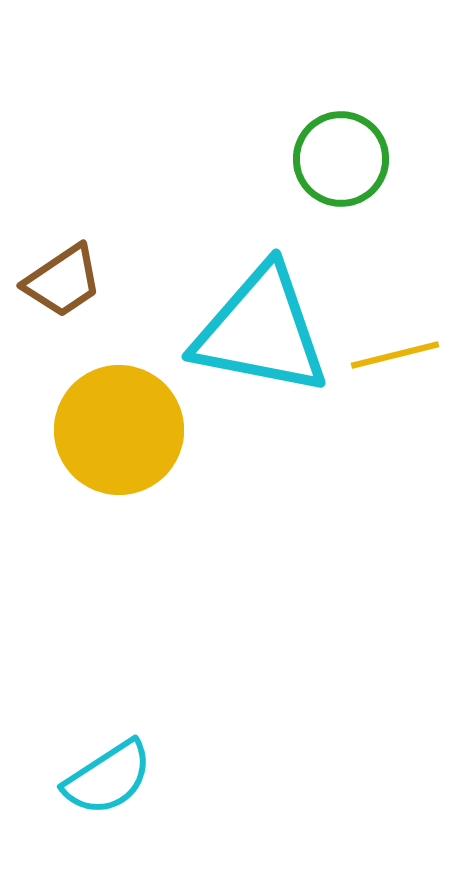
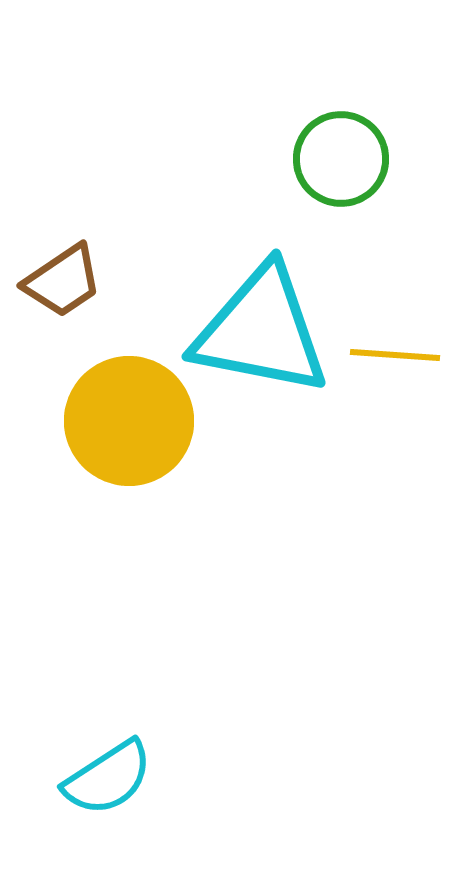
yellow line: rotated 18 degrees clockwise
yellow circle: moved 10 px right, 9 px up
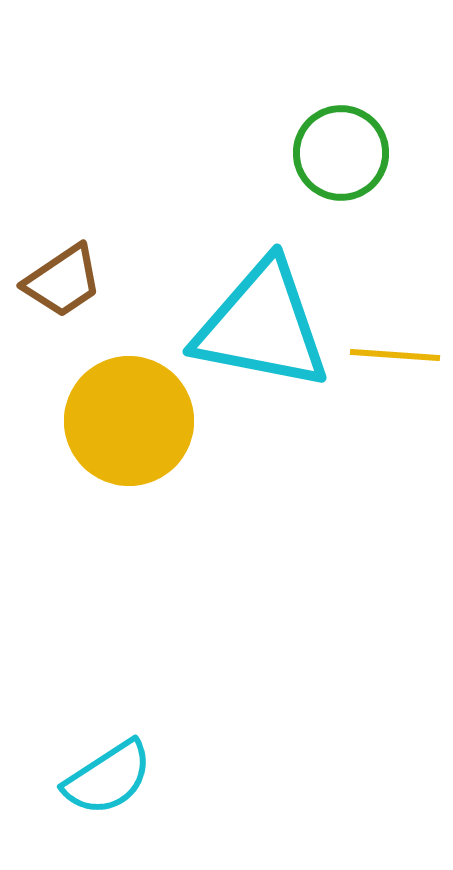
green circle: moved 6 px up
cyan triangle: moved 1 px right, 5 px up
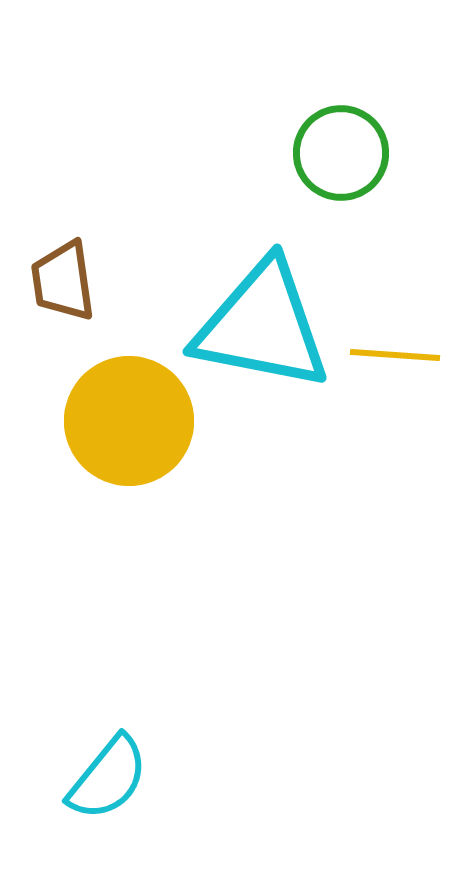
brown trapezoid: rotated 116 degrees clockwise
cyan semicircle: rotated 18 degrees counterclockwise
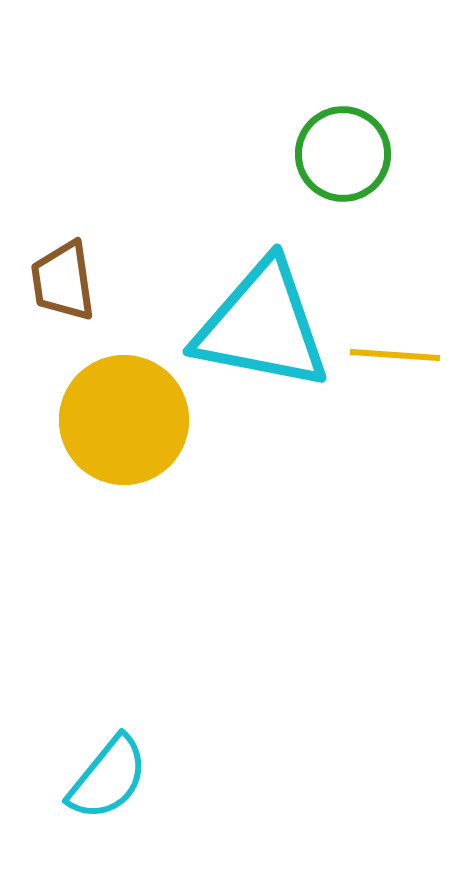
green circle: moved 2 px right, 1 px down
yellow circle: moved 5 px left, 1 px up
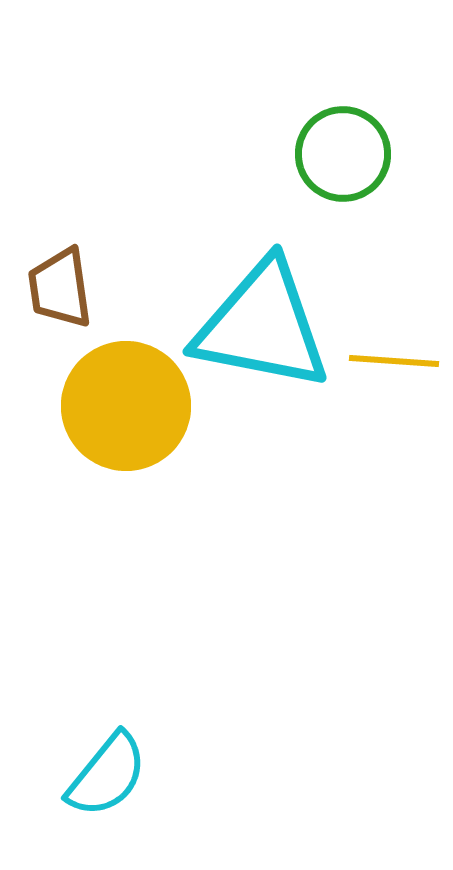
brown trapezoid: moved 3 px left, 7 px down
yellow line: moved 1 px left, 6 px down
yellow circle: moved 2 px right, 14 px up
cyan semicircle: moved 1 px left, 3 px up
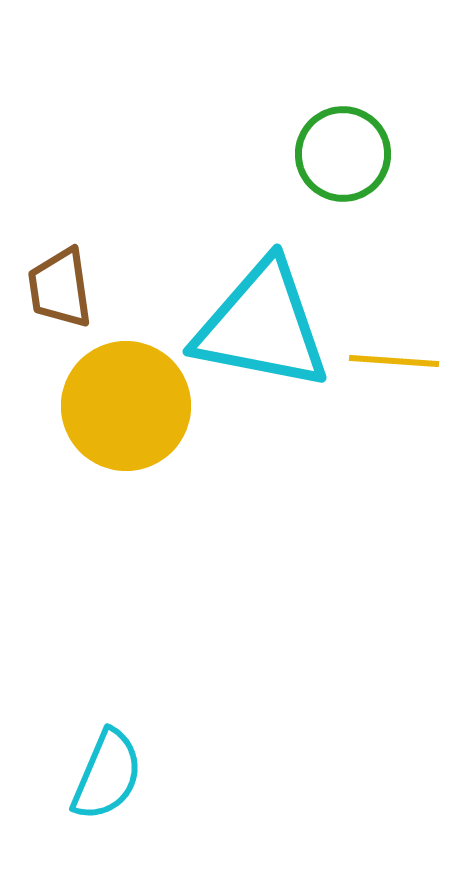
cyan semicircle: rotated 16 degrees counterclockwise
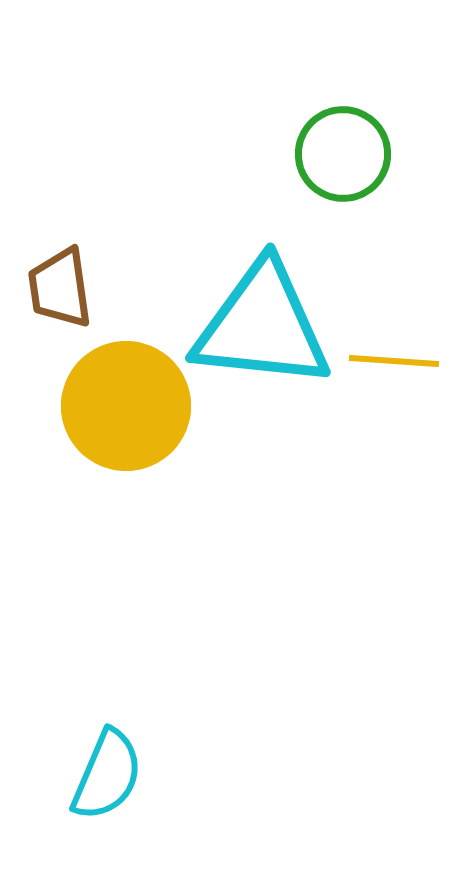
cyan triangle: rotated 5 degrees counterclockwise
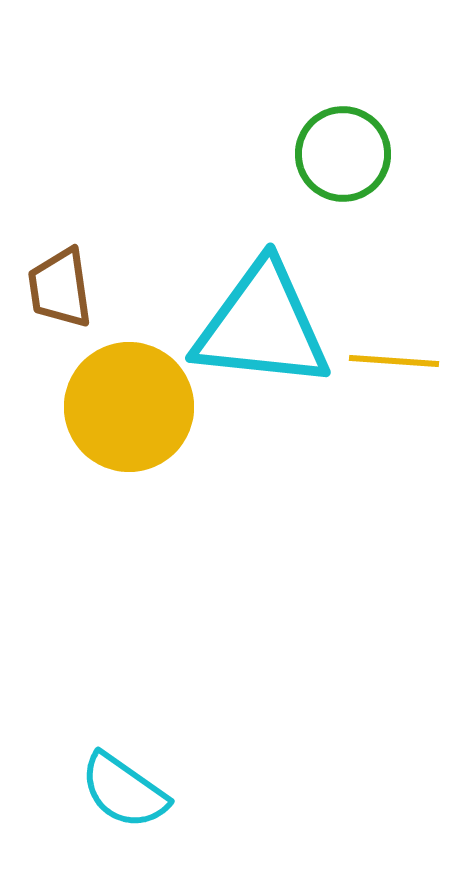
yellow circle: moved 3 px right, 1 px down
cyan semicircle: moved 17 px right, 16 px down; rotated 102 degrees clockwise
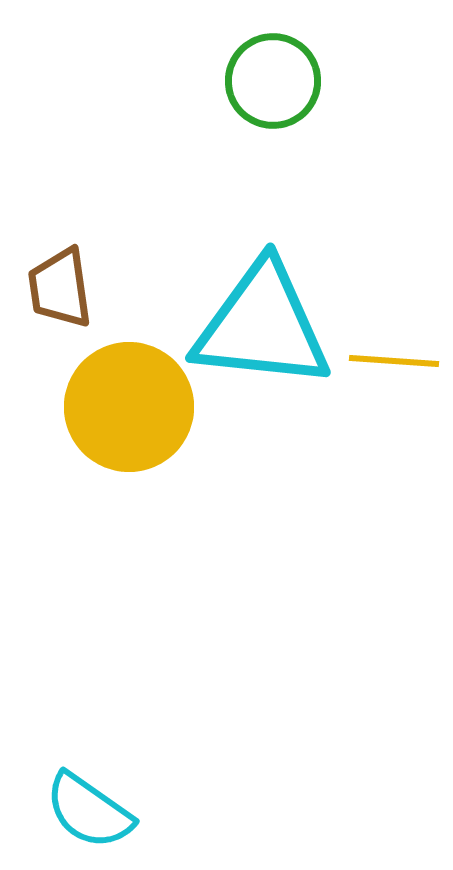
green circle: moved 70 px left, 73 px up
cyan semicircle: moved 35 px left, 20 px down
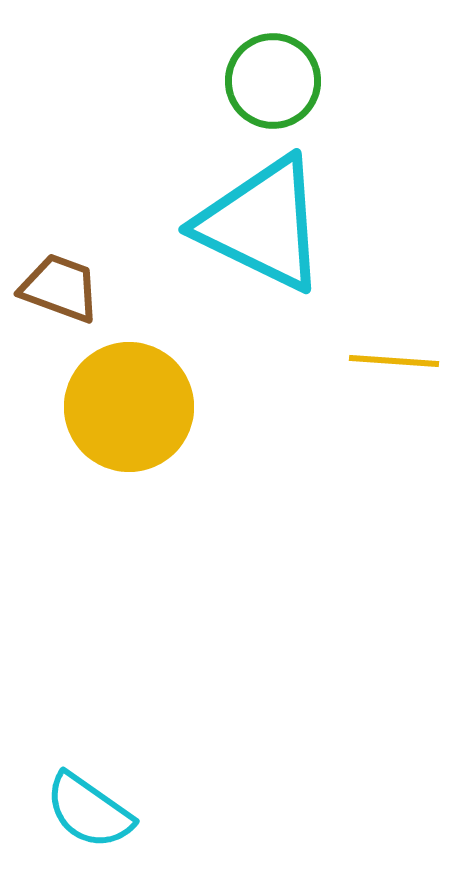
brown trapezoid: rotated 118 degrees clockwise
cyan triangle: moved 102 px up; rotated 20 degrees clockwise
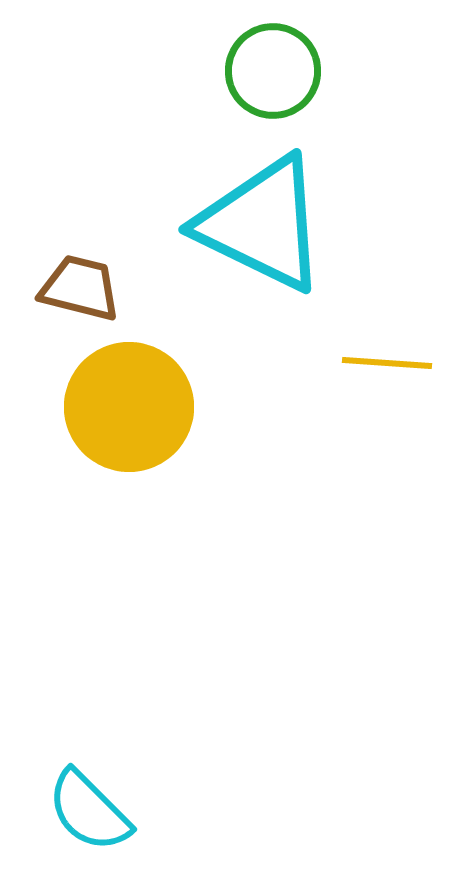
green circle: moved 10 px up
brown trapezoid: moved 20 px right; rotated 6 degrees counterclockwise
yellow line: moved 7 px left, 2 px down
cyan semicircle: rotated 10 degrees clockwise
